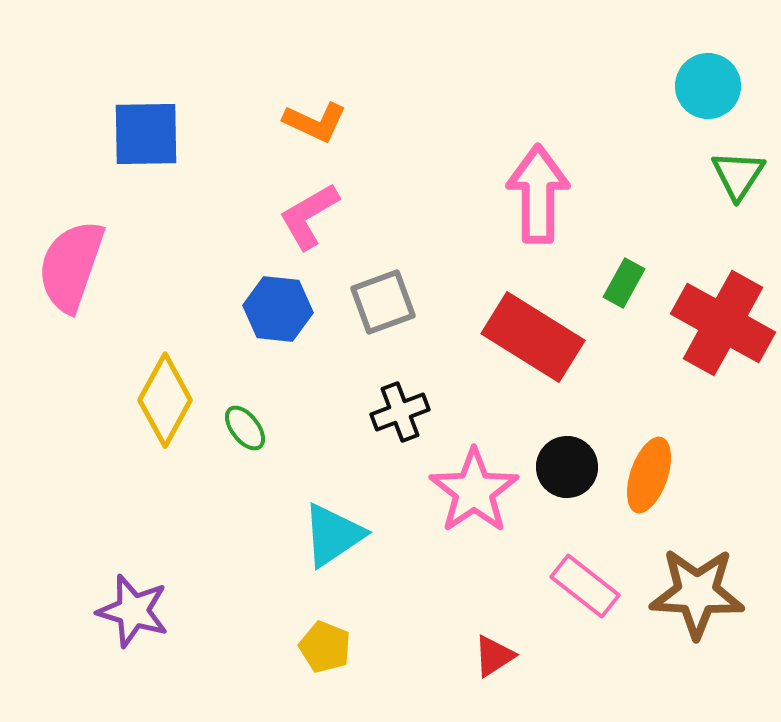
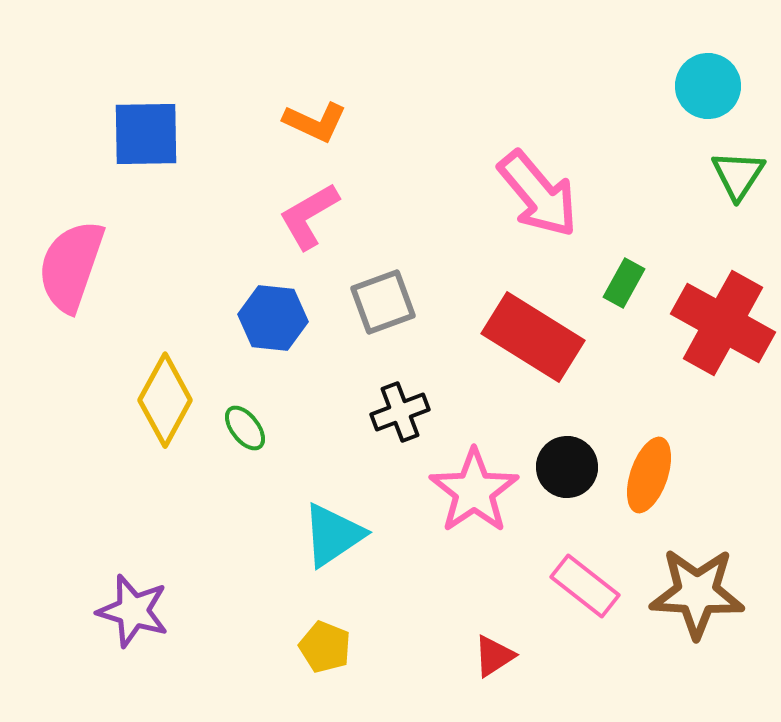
pink arrow: rotated 140 degrees clockwise
blue hexagon: moved 5 px left, 9 px down
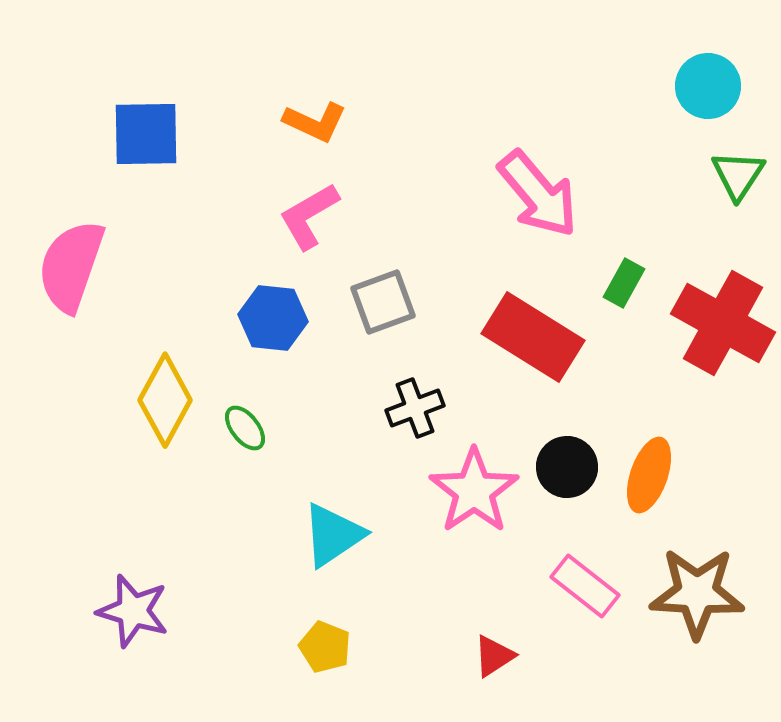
black cross: moved 15 px right, 4 px up
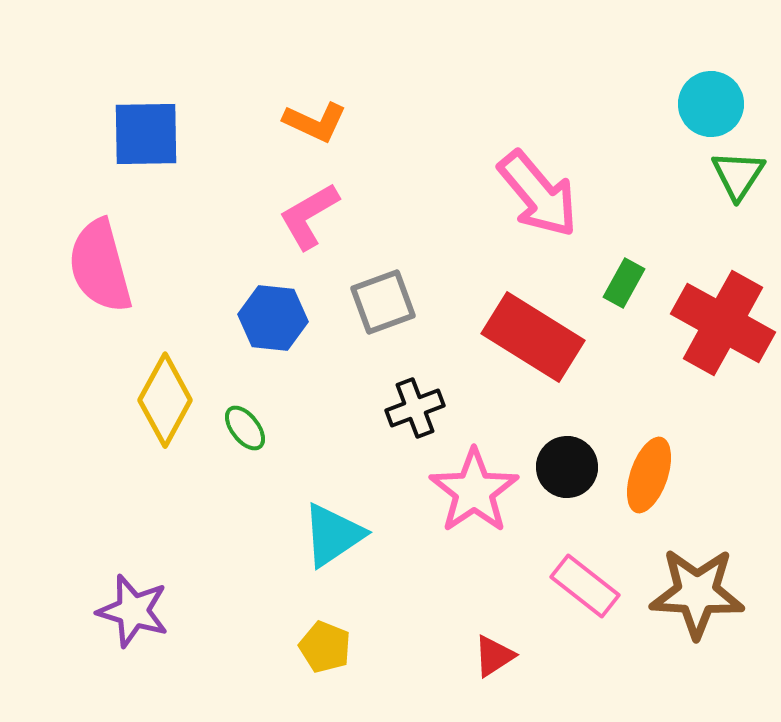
cyan circle: moved 3 px right, 18 px down
pink semicircle: moved 29 px right; rotated 34 degrees counterclockwise
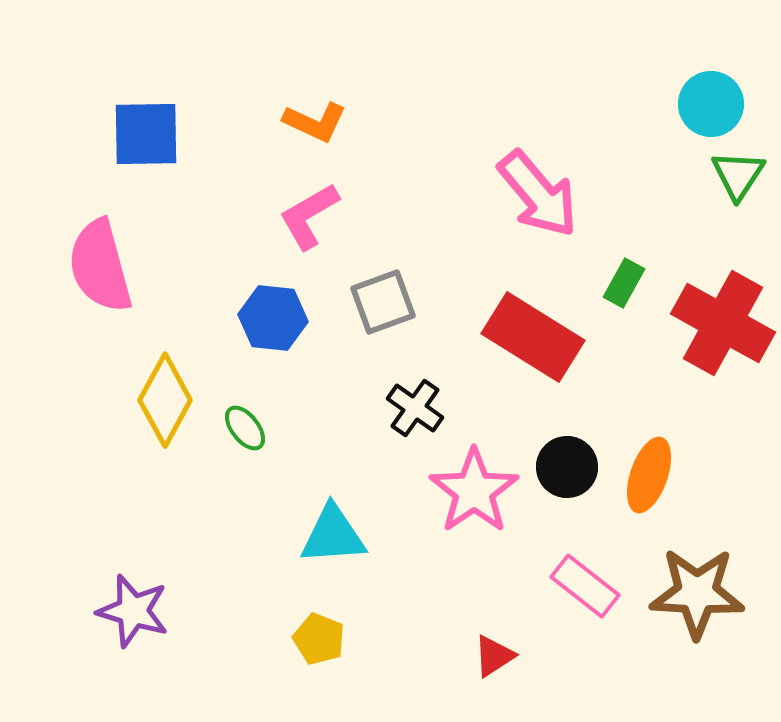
black cross: rotated 34 degrees counterclockwise
cyan triangle: rotated 30 degrees clockwise
yellow pentagon: moved 6 px left, 8 px up
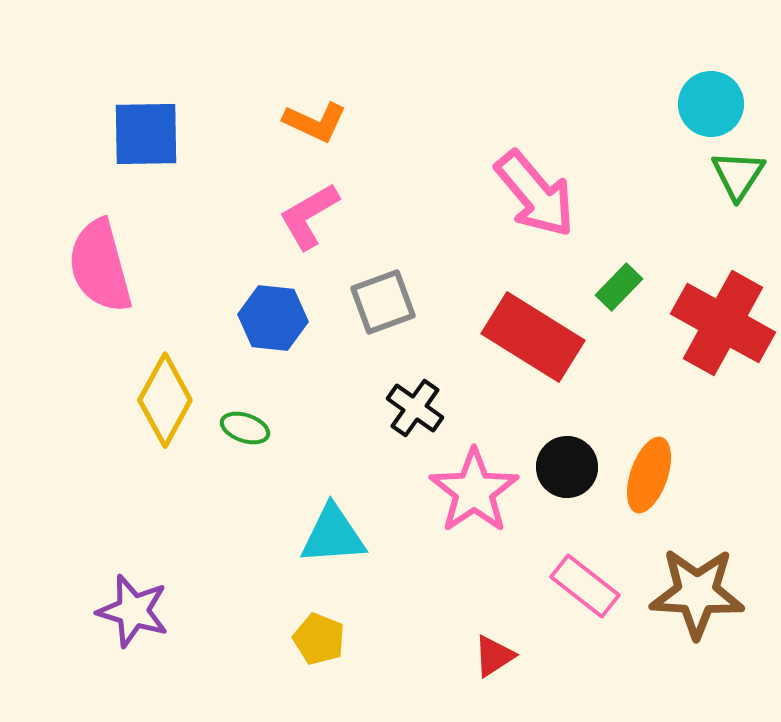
pink arrow: moved 3 px left
green rectangle: moved 5 px left, 4 px down; rotated 15 degrees clockwise
green ellipse: rotated 33 degrees counterclockwise
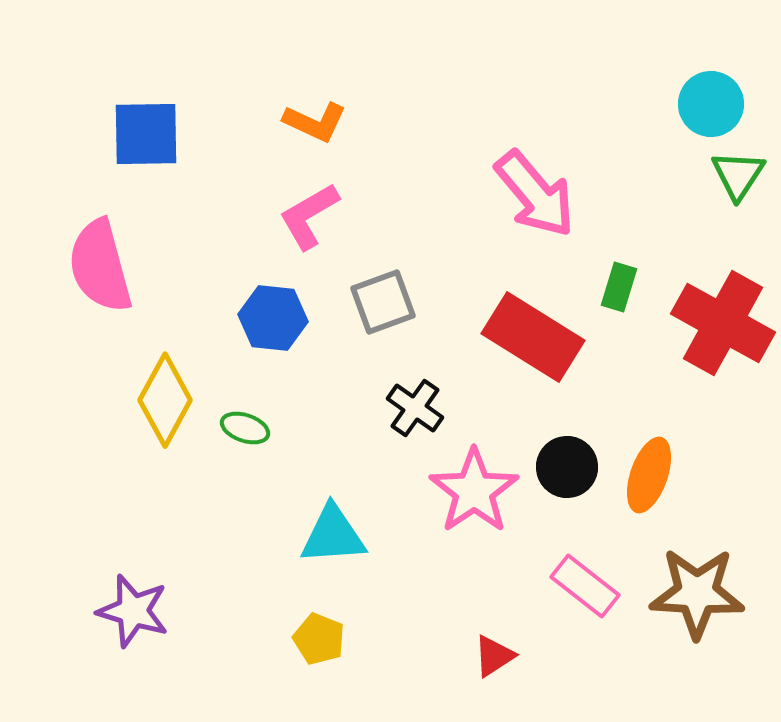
green rectangle: rotated 27 degrees counterclockwise
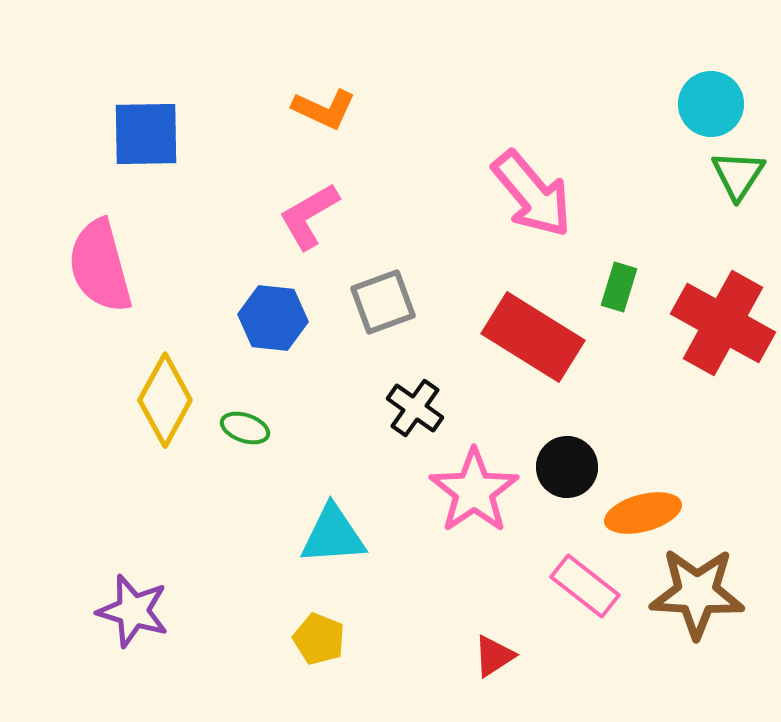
orange L-shape: moved 9 px right, 13 px up
pink arrow: moved 3 px left
orange ellipse: moved 6 px left, 38 px down; rotated 56 degrees clockwise
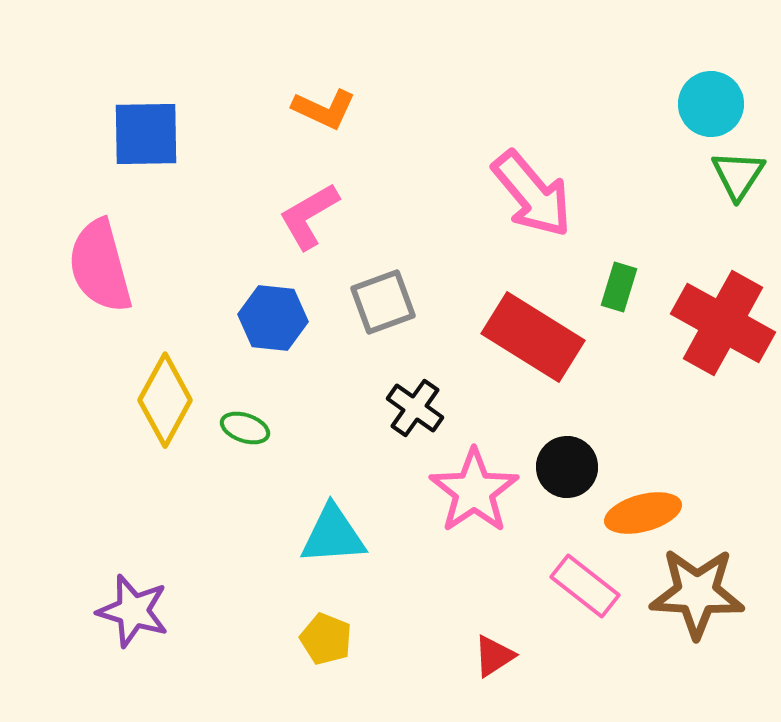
yellow pentagon: moved 7 px right
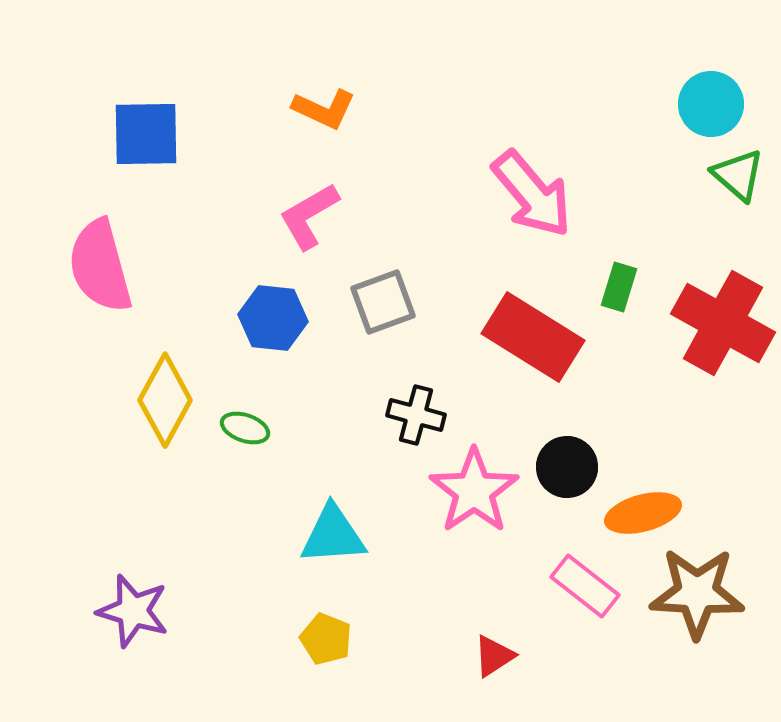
green triangle: rotated 22 degrees counterclockwise
black cross: moved 1 px right, 7 px down; rotated 20 degrees counterclockwise
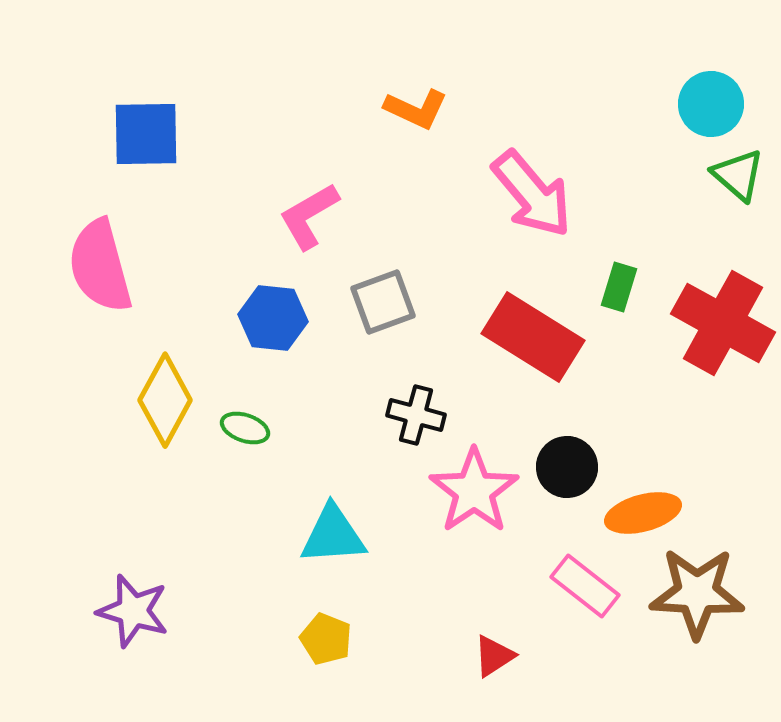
orange L-shape: moved 92 px right
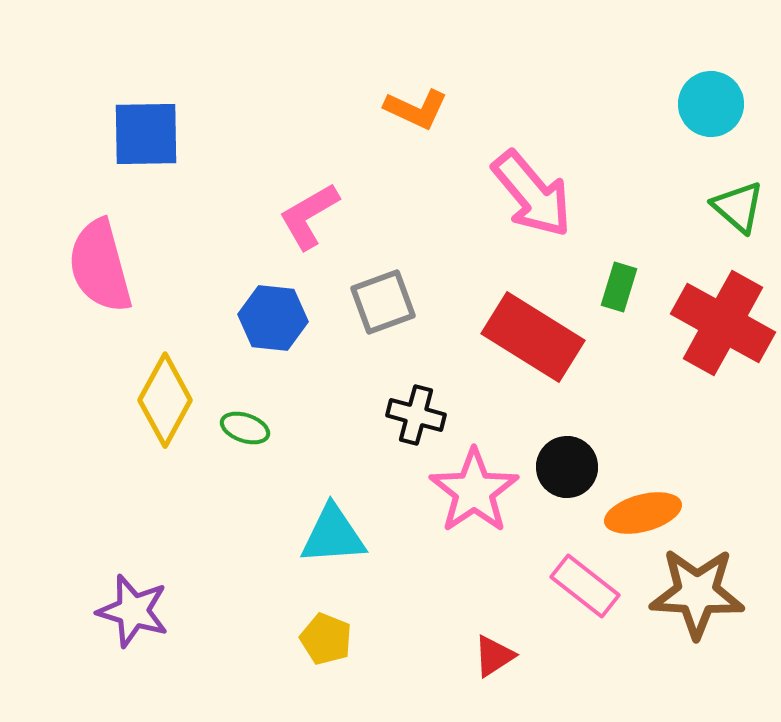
green triangle: moved 32 px down
